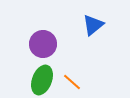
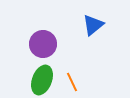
orange line: rotated 24 degrees clockwise
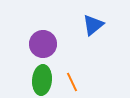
green ellipse: rotated 16 degrees counterclockwise
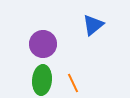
orange line: moved 1 px right, 1 px down
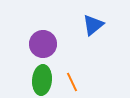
orange line: moved 1 px left, 1 px up
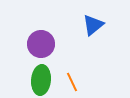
purple circle: moved 2 px left
green ellipse: moved 1 px left
